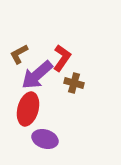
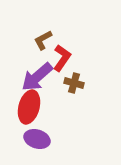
brown L-shape: moved 24 px right, 14 px up
purple arrow: moved 2 px down
red ellipse: moved 1 px right, 2 px up
purple ellipse: moved 8 px left
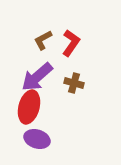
red L-shape: moved 9 px right, 15 px up
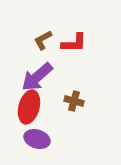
red L-shape: moved 3 px right; rotated 56 degrees clockwise
brown cross: moved 18 px down
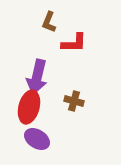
brown L-shape: moved 6 px right, 18 px up; rotated 40 degrees counterclockwise
purple arrow: rotated 36 degrees counterclockwise
purple ellipse: rotated 15 degrees clockwise
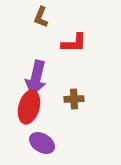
brown L-shape: moved 8 px left, 5 px up
purple arrow: moved 1 px left, 1 px down
brown cross: moved 2 px up; rotated 18 degrees counterclockwise
purple ellipse: moved 5 px right, 4 px down
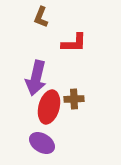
red ellipse: moved 20 px right
